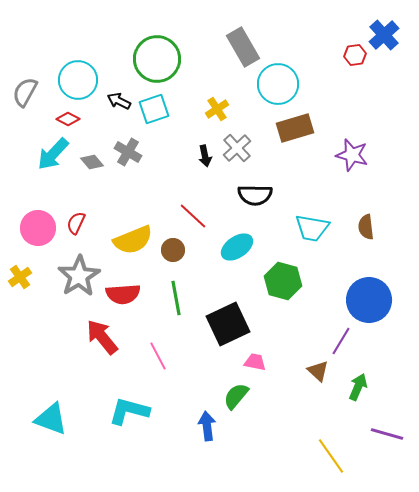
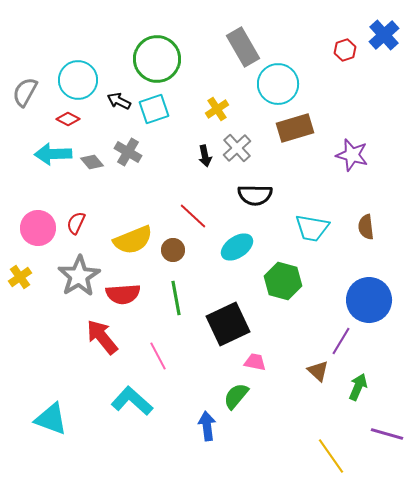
red hexagon at (355, 55): moved 10 px left, 5 px up; rotated 10 degrees counterclockwise
cyan arrow at (53, 154): rotated 45 degrees clockwise
cyan L-shape at (129, 411): moved 3 px right, 10 px up; rotated 27 degrees clockwise
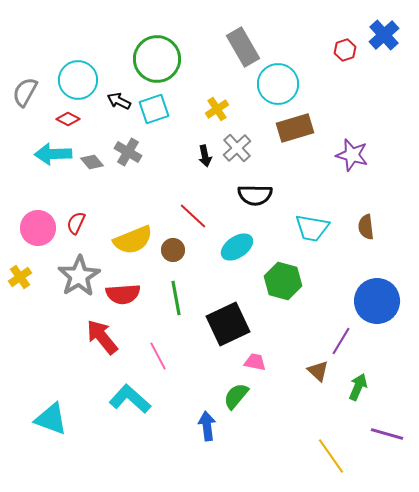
blue circle at (369, 300): moved 8 px right, 1 px down
cyan L-shape at (132, 401): moved 2 px left, 2 px up
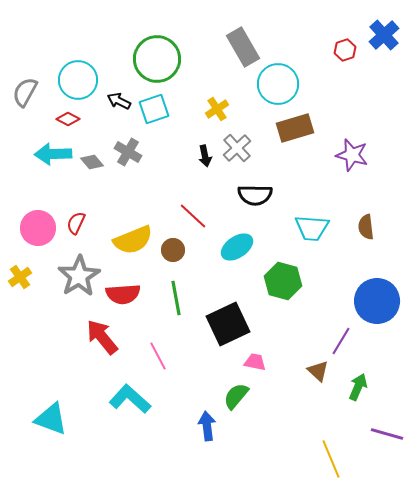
cyan trapezoid at (312, 228): rotated 6 degrees counterclockwise
yellow line at (331, 456): moved 3 px down; rotated 12 degrees clockwise
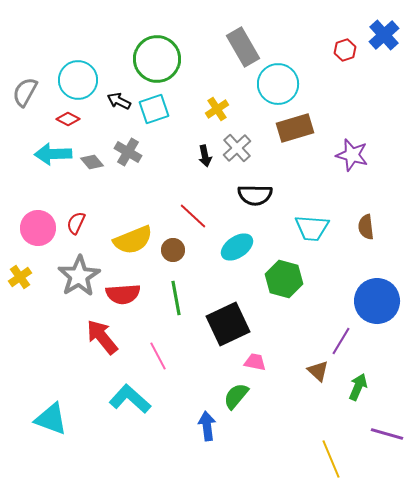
green hexagon at (283, 281): moved 1 px right, 2 px up
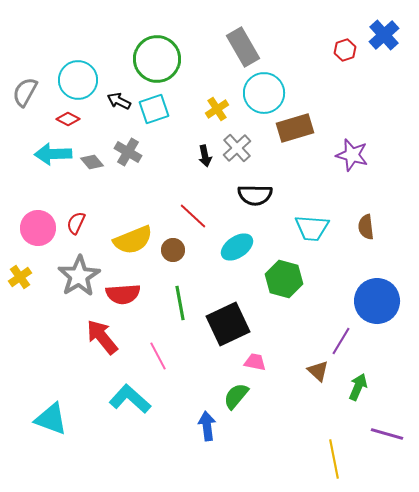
cyan circle at (278, 84): moved 14 px left, 9 px down
green line at (176, 298): moved 4 px right, 5 px down
yellow line at (331, 459): moved 3 px right; rotated 12 degrees clockwise
